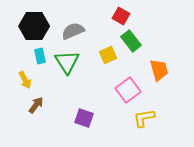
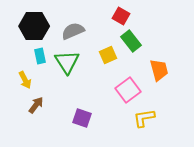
purple square: moved 2 px left
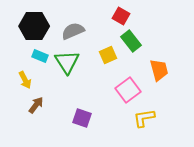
cyan rectangle: rotated 56 degrees counterclockwise
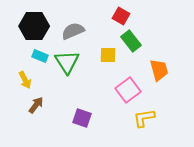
yellow square: rotated 24 degrees clockwise
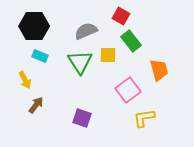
gray semicircle: moved 13 px right
green triangle: moved 13 px right
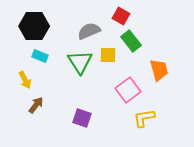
gray semicircle: moved 3 px right
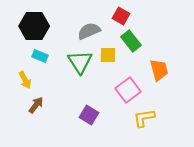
purple square: moved 7 px right, 3 px up; rotated 12 degrees clockwise
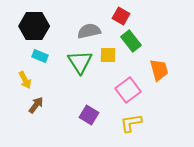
gray semicircle: rotated 10 degrees clockwise
yellow L-shape: moved 13 px left, 5 px down
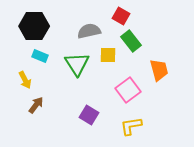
green triangle: moved 3 px left, 2 px down
yellow L-shape: moved 3 px down
